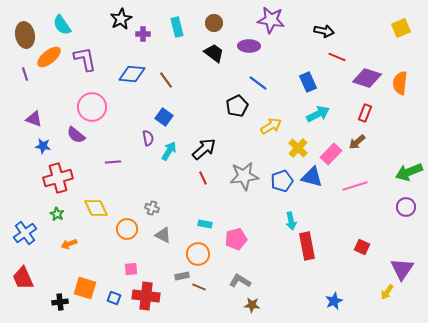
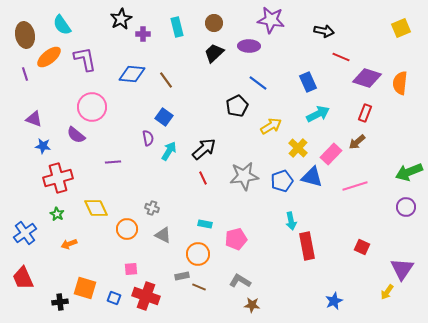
black trapezoid at (214, 53): rotated 80 degrees counterclockwise
red line at (337, 57): moved 4 px right
red cross at (146, 296): rotated 12 degrees clockwise
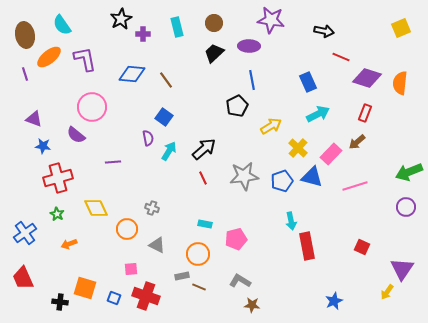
blue line at (258, 83): moved 6 px left, 3 px up; rotated 42 degrees clockwise
gray triangle at (163, 235): moved 6 px left, 10 px down
black cross at (60, 302): rotated 14 degrees clockwise
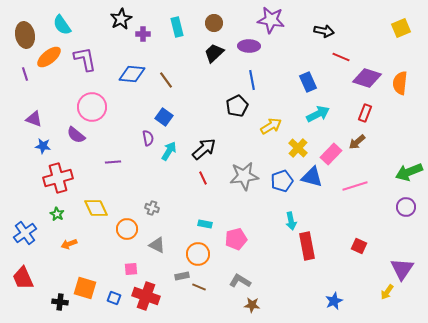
red square at (362, 247): moved 3 px left, 1 px up
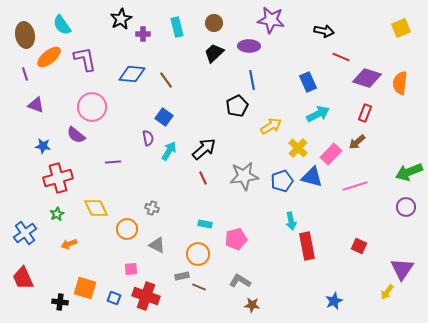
purple triangle at (34, 119): moved 2 px right, 14 px up
green star at (57, 214): rotated 16 degrees clockwise
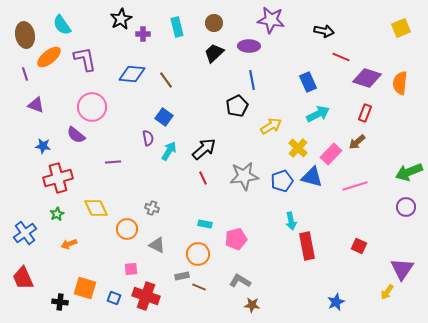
blue star at (334, 301): moved 2 px right, 1 px down
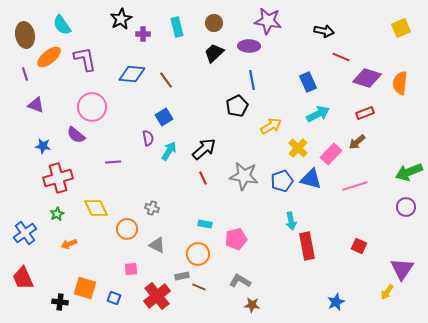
purple star at (271, 20): moved 3 px left, 1 px down
red rectangle at (365, 113): rotated 48 degrees clockwise
blue square at (164, 117): rotated 24 degrees clockwise
gray star at (244, 176): rotated 16 degrees clockwise
blue triangle at (312, 177): moved 1 px left, 2 px down
red cross at (146, 296): moved 11 px right; rotated 32 degrees clockwise
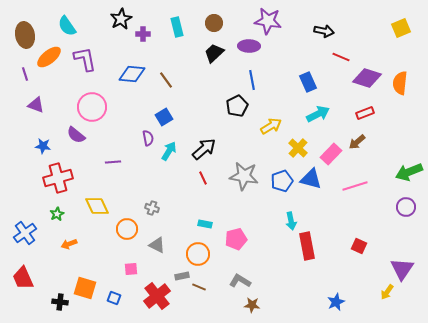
cyan semicircle at (62, 25): moved 5 px right, 1 px down
yellow diamond at (96, 208): moved 1 px right, 2 px up
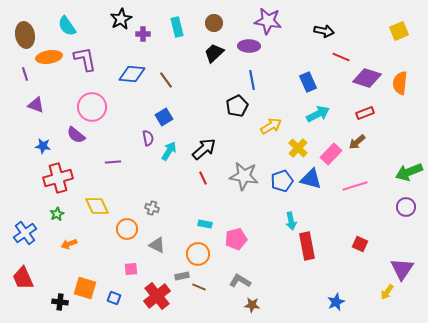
yellow square at (401, 28): moved 2 px left, 3 px down
orange ellipse at (49, 57): rotated 30 degrees clockwise
red square at (359, 246): moved 1 px right, 2 px up
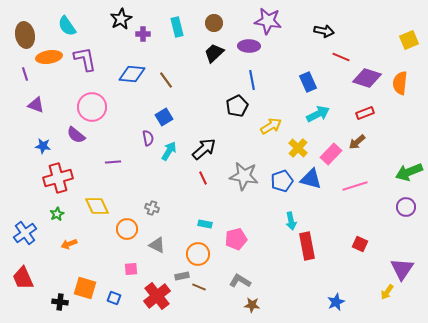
yellow square at (399, 31): moved 10 px right, 9 px down
